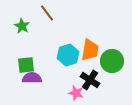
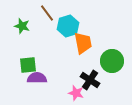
green star: rotated 14 degrees counterclockwise
orange trapezoid: moved 7 px left, 7 px up; rotated 20 degrees counterclockwise
cyan hexagon: moved 29 px up
green square: moved 2 px right
purple semicircle: moved 5 px right
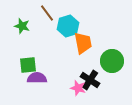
pink star: moved 2 px right, 5 px up
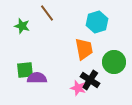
cyan hexagon: moved 29 px right, 4 px up
orange trapezoid: moved 1 px right, 6 px down
green circle: moved 2 px right, 1 px down
green square: moved 3 px left, 5 px down
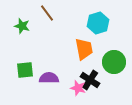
cyan hexagon: moved 1 px right, 1 px down
purple semicircle: moved 12 px right
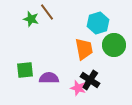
brown line: moved 1 px up
green star: moved 9 px right, 7 px up
green circle: moved 17 px up
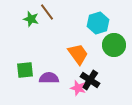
orange trapezoid: moved 6 px left, 5 px down; rotated 25 degrees counterclockwise
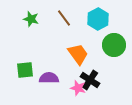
brown line: moved 17 px right, 6 px down
cyan hexagon: moved 4 px up; rotated 10 degrees counterclockwise
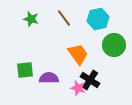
cyan hexagon: rotated 15 degrees clockwise
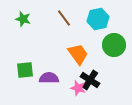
green star: moved 8 px left
